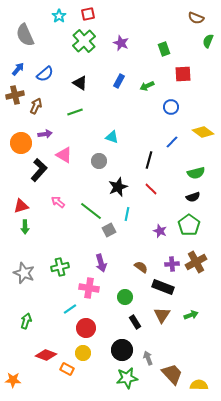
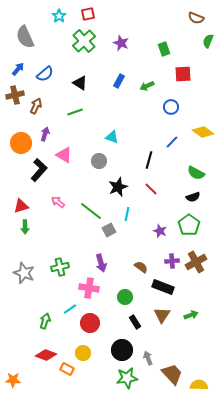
gray semicircle at (25, 35): moved 2 px down
purple arrow at (45, 134): rotated 64 degrees counterclockwise
green semicircle at (196, 173): rotated 42 degrees clockwise
purple cross at (172, 264): moved 3 px up
green arrow at (26, 321): moved 19 px right
red circle at (86, 328): moved 4 px right, 5 px up
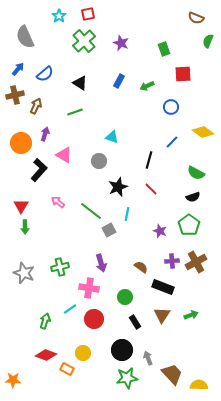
red triangle at (21, 206): rotated 42 degrees counterclockwise
red circle at (90, 323): moved 4 px right, 4 px up
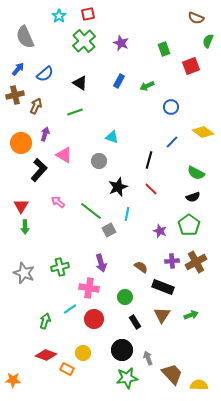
red square at (183, 74): moved 8 px right, 8 px up; rotated 18 degrees counterclockwise
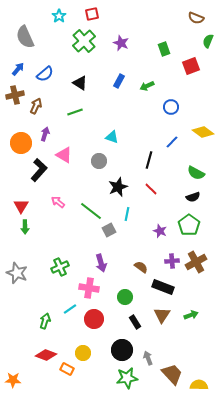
red square at (88, 14): moved 4 px right
green cross at (60, 267): rotated 12 degrees counterclockwise
gray star at (24, 273): moved 7 px left
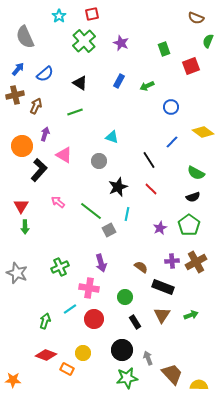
orange circle at (21, 143): moved 1 px right, 3 px down
black line at (149, 160): rotated 48 degrees counterclockwise
purple star at (160, 231): moved 3 px up; rotated 24 degrees clockwise
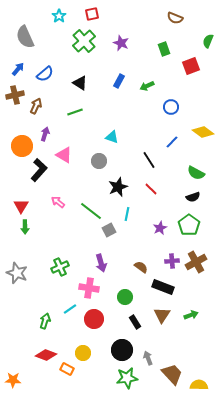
brown semicircle at (196, 18): moved 21 px left
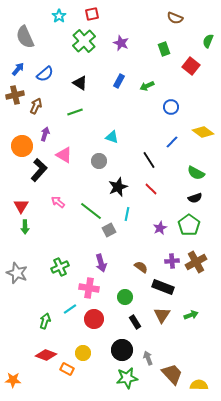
red square at (191, 66): rotated 30 degrees counterclockwise
black semicircle at (193, 197): moved 2 px right, 1 px down
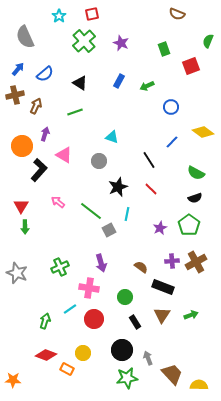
brown semicircle at (175, 18): moved 2 px right, 4 px up
red square at (191, 66): rotated 30 degrees clockwise
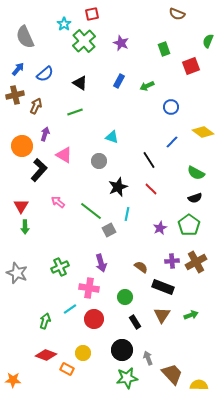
cyan star at (59, 16): moved 5 px right, 8 px down
